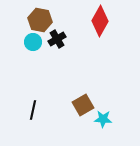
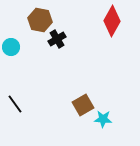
red diamond: moved 12 px right
cyan circle: moved 22 px left, 5 px down
black line: moved 18 px left, 6 px up; rotated 48 degrees counterclockwise
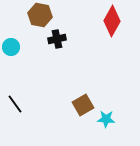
brown hexagon: moved 5 px up
black cross: rotated 18 degrees clockwise
cyan star: moved 3 px right
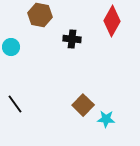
black cross: moved 15 px right; rotated 18 degrees clockwise
brown square: rotated 15 degrees counterclockwise
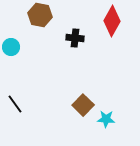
black cross: moved 3 px right, 1 px up
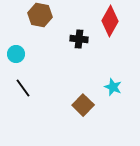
red diamond: moved 2 px left
black cross: moved 4 px right, 1 px down
cyan circle: moved 5 px right, 7 px down
black line: moved 8 px right, 16 px up
cyan star: moved 7 px right, 32 px up; rotated 18 degrees clockwise
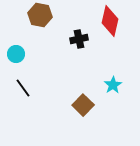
red diamond: rotated 16 degrees counterclockwise
black cross: rotated 18 degrees counterclockwise
cyan star: moved 2 px up; rotated 18 degrees clockwise
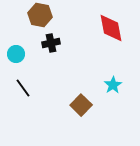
red diamond: moved 1 px right, 7 px down; rotated 24 degrees counterclockwise
black cross: moved 28 px left, 4 px down
brown square: moved 2 px left
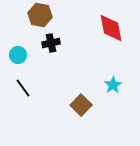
cyan circle: moved 2 px right, 1 px down
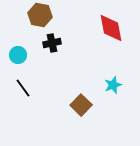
black cross: moved 1 px right
cyan star: rotated 12 degrees clockwise
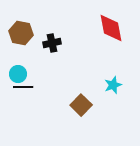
brown hexagon: moved 19 px left, 18 px down
cyan circle: moved 19 px down
black line: moved 1 px up; rotated 54 degrees counterclockwise
